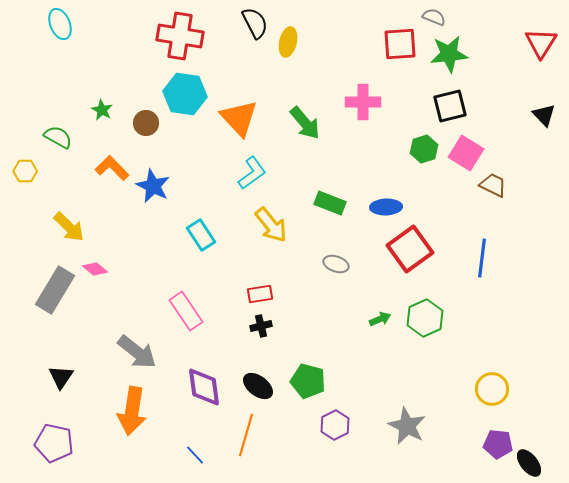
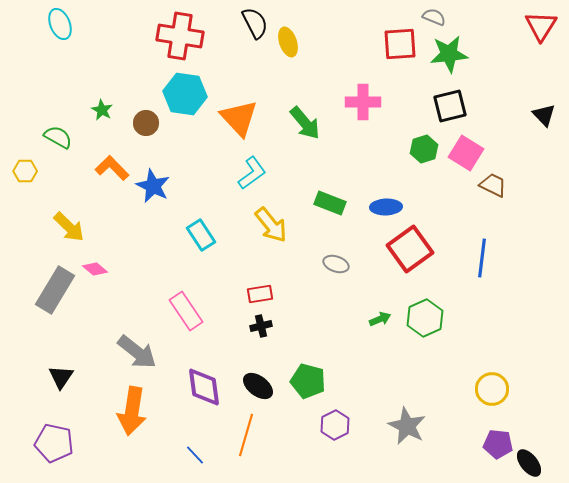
yellow ellipse at (288, 42): rotated 32 degrees counterclockwise
red triangle at (541, 43): moved 17 px up
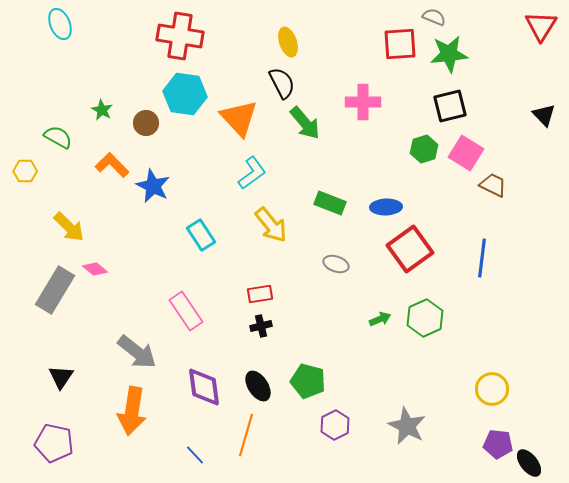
black semicircle at (255, 23): moved 27 px right, 60 px down
orange L-shape at (112, 168): moved 3 px up
black ellipse at (258, 386): rotated 20 degrees clockwise
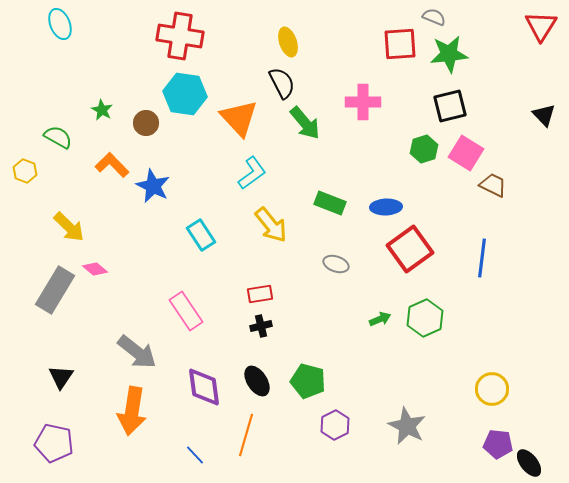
yellow hexagon at (25, 171): rotated 20 degrees clockwise
black ellipse at (258, 386): moved 1 px left, 5 px up
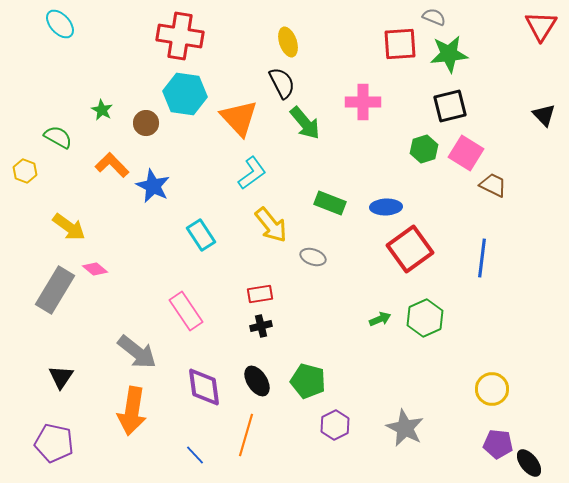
cyan ellipse at (60, 24): rotated 20 degrees counterclockwise
yellow arrow at (69, 227): rotated 8 degrees counterclockwise
gray ellipse at (336, 264): moved 23 px left, 7 px up
gray star at (407, 426): moved 2 px left, 2 px down
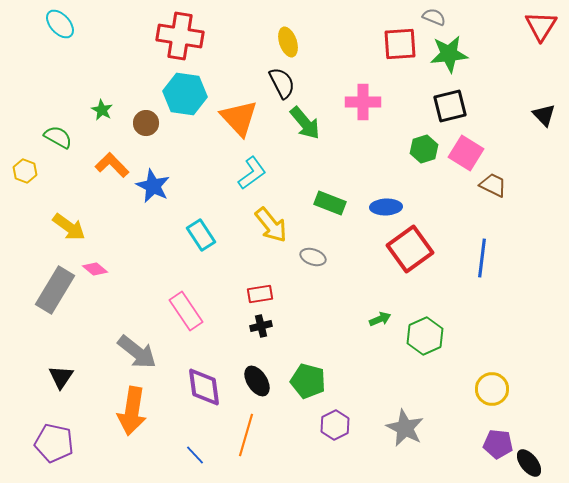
green hexagon at (425, 318): moved 18 px down
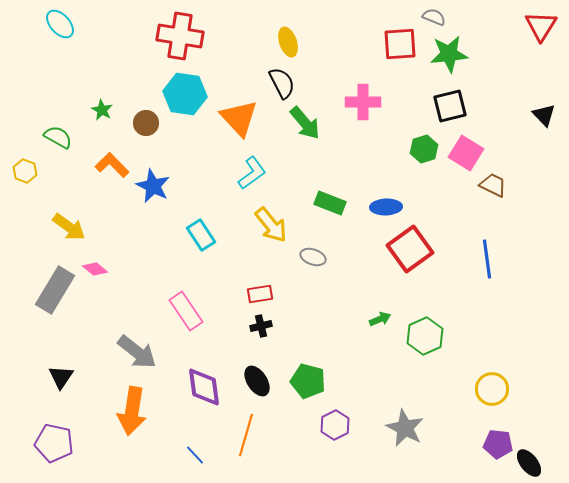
blue line at (482, 258): moved 5 px right, 1 px down; rotated 15 degrees counterclockwise
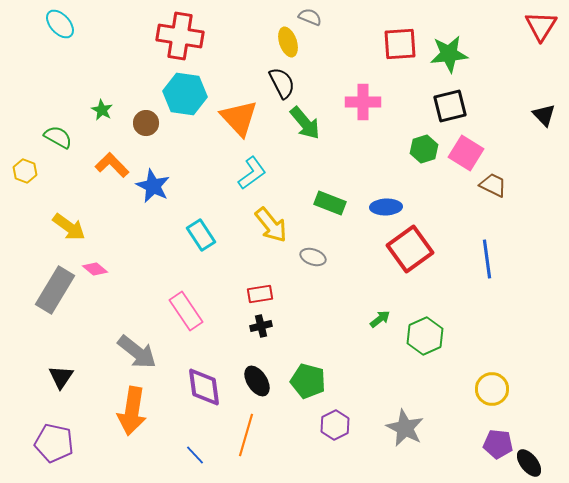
gray semicircle at (434, 17): moved 124 px left
green arrow at (380, 319): rotated 15 degrees counterclockwise
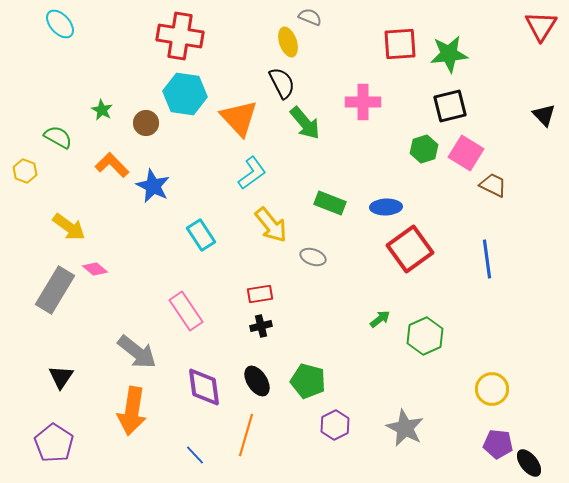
purple pentagon at (54, 443): rotated 21 degrees clockwise
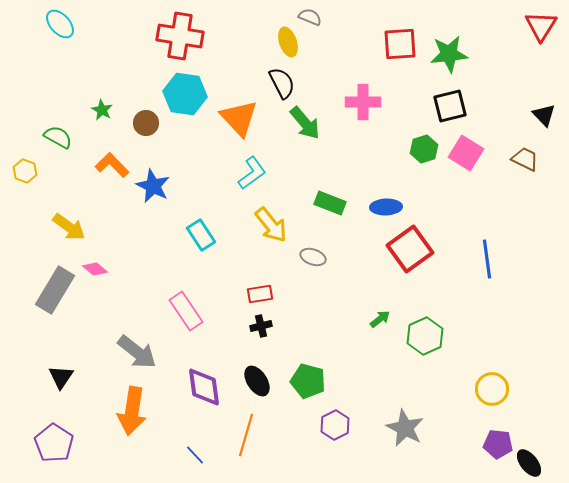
brown trapezoid at (493, 185): moved 32 px right, 26 px up
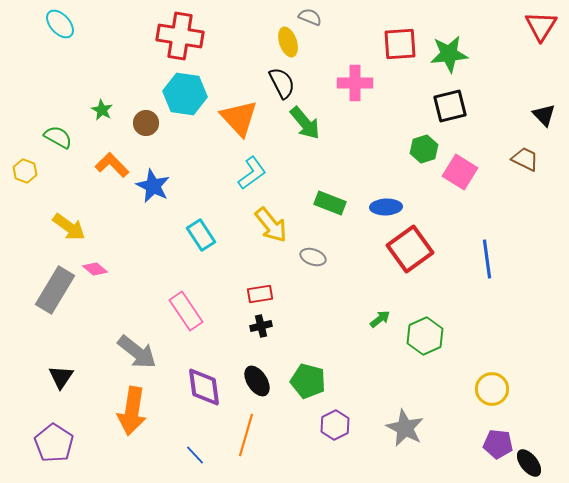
pink cross at (363, 102): moved 8 px left, 19 px up
pink square at (466, 153): moved 6 px left, 19 px down
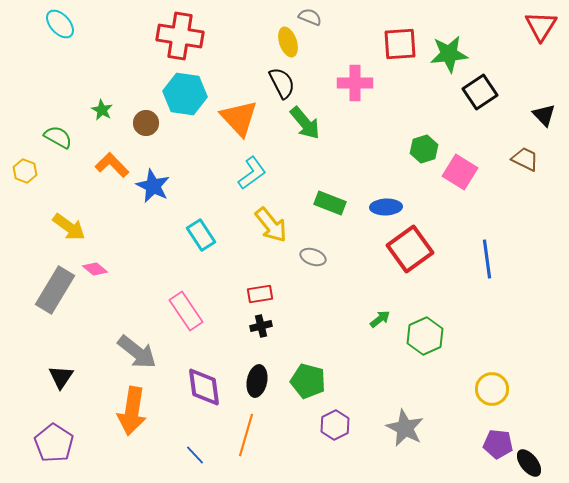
black square at (450, 106): moved 30 px right, 14 px up; rotated 20 degrees counterclockwise
black ellipse at (257, 381): rotated 44 degrees clockwise
